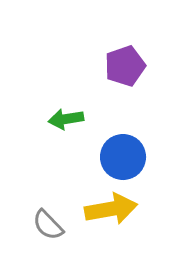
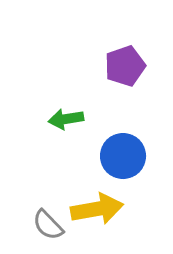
blue circle: moved 1 px up
yellow arrow: moved 14 px left
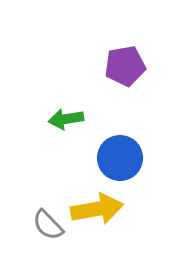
purple pentagon: rotated 9 degrees clockwise
blue circle: moved 3 px left, 2 px down
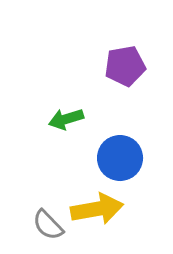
green arrow: rotated 8 degrees counterclockwise
